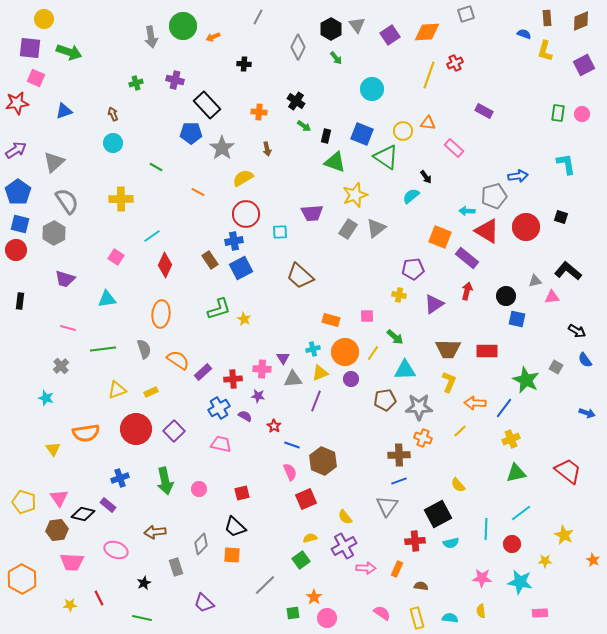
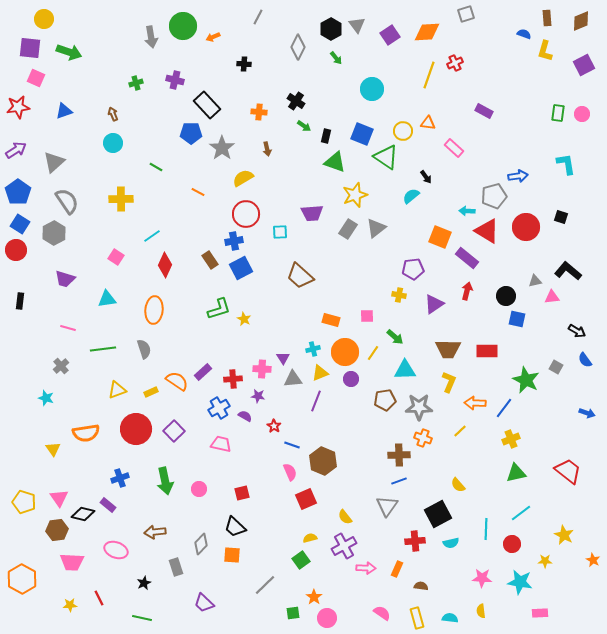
red star at (17, 103): moved 1 px right, 4 px down
blue square at (20, 224): rotated 18 degrees clockwise
orange ellipse at (161, 314): moved 7 px left, 4 px up
orange semicircle at (178, 360): moved 1 px left, 21 px down
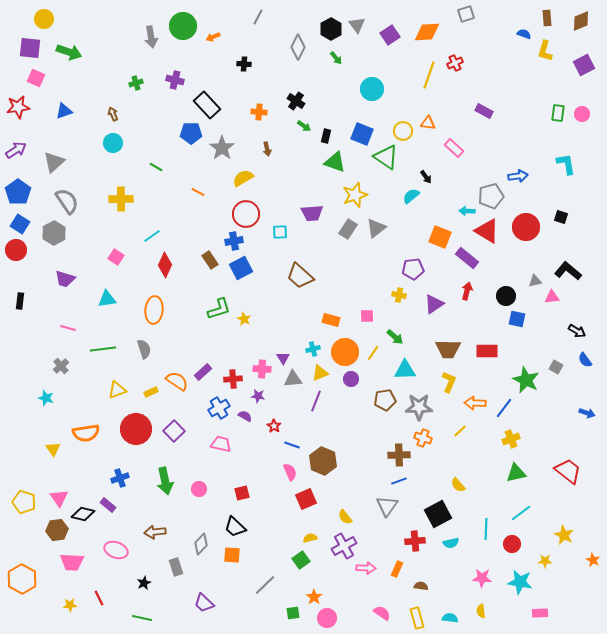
gray pentagon at (494, 196): moved 3 px left
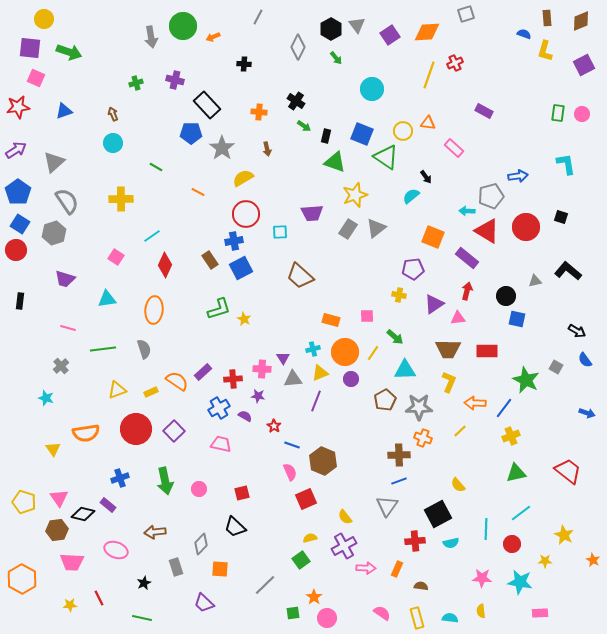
gray hexagon at (54, 233): rotated 10 degrees clockwise
orange square at (440, 237): moved 7 px left
pink triangle at (552, 297): moved 94 px left, 21 px down
brown pentagon at (385, 400): rotated 20 degrees counterclockwise
yellow cross at (511, 439): moved 3 px up
orange square at (232, 555): moved 12 px left, 14 px down
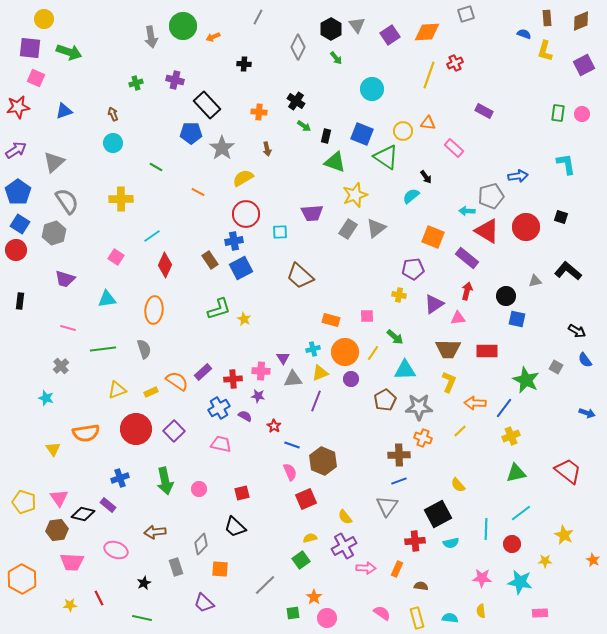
pink cross at (262, 369): moved 1 px left, 2 px down
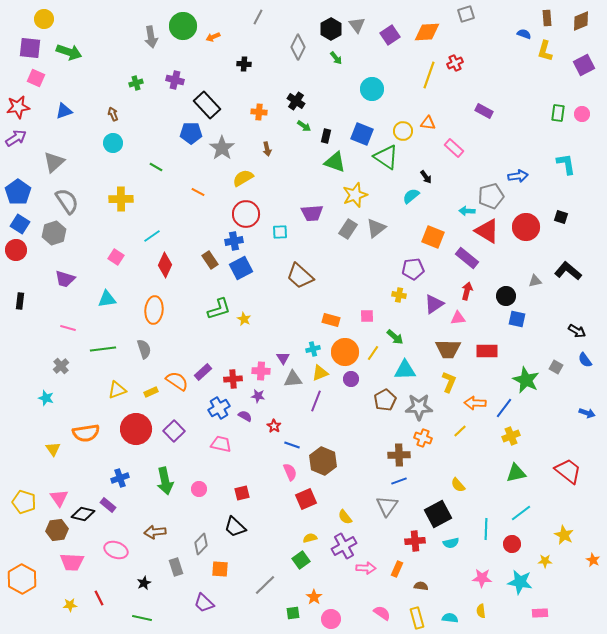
purple arrow at (16, 150): moved 12 px up
pink circle at (327, 618): moved 4 px right, 1 px down
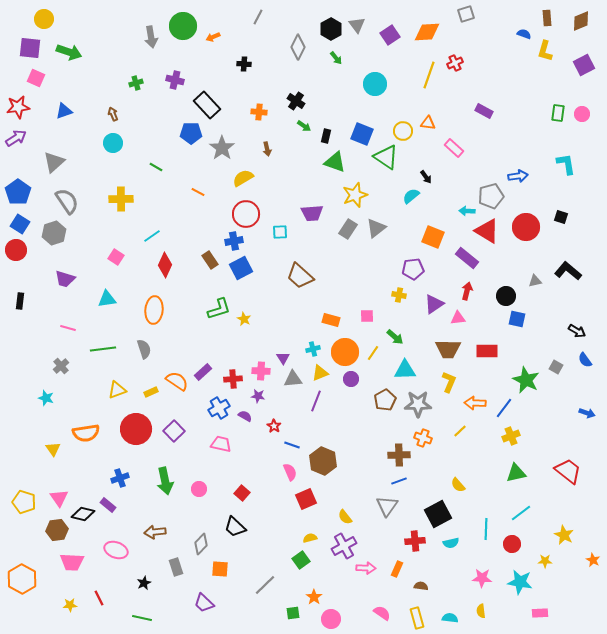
cyan circle at (372, 89): moved 3 px right, 5 px up
gray star at (419, 407): moved 1 px left, 3 px up
red square at (242, 493): rotated 35 degrees counterclockwise
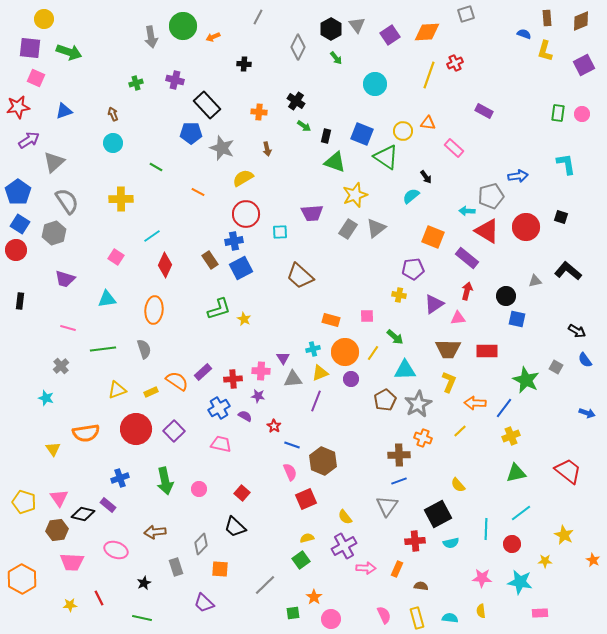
purple arrow at (16, 138): moved 13 px right, 2 px down
gray star at (222, 148): rotated 15 degrees counterclockwise
gray star at (418, 404): rotated 28 degrees counterclockwise
yellow semicircle at (310, 538): moved 3 px left
pink semicircle at (382, 613): moved 2 px right, 2 px down; rotated 30 degrees clockwise
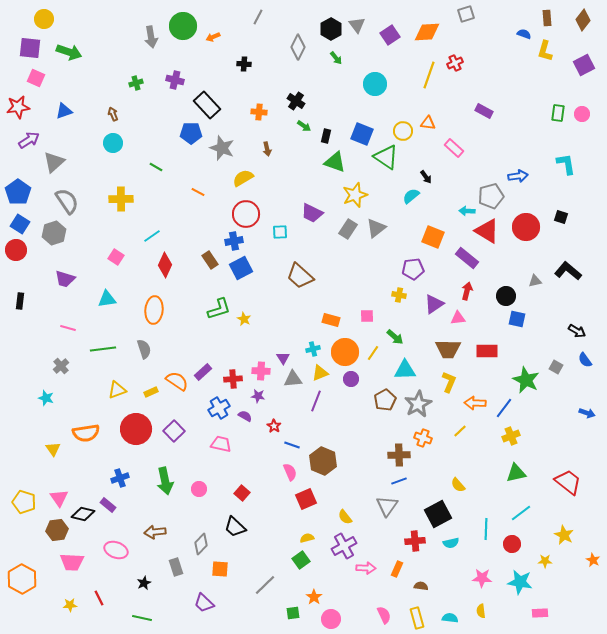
brown diamond at (581, 21): moved 2 px right, 1 px up; rotated 30 degrees counterclockwise
purple trapezoid at (312, 213): rotated 30 degrees clockwise
red trapezoid at (568, 471): moved 11 px down
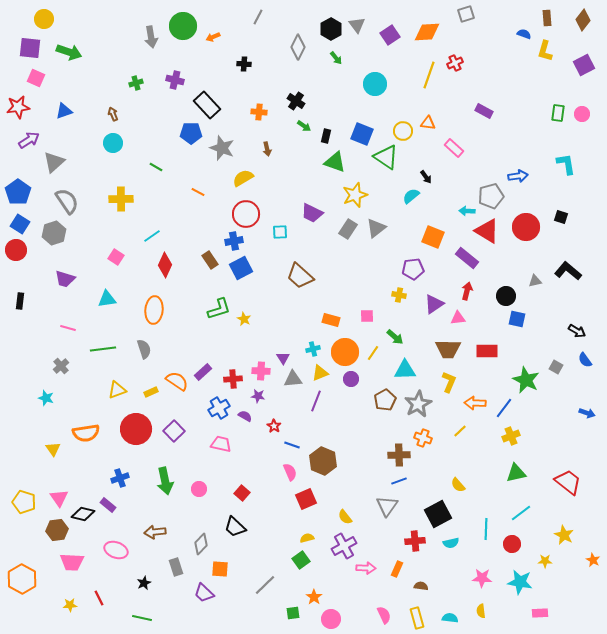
purple trapezoid at (204, 603): moved 10 px up
